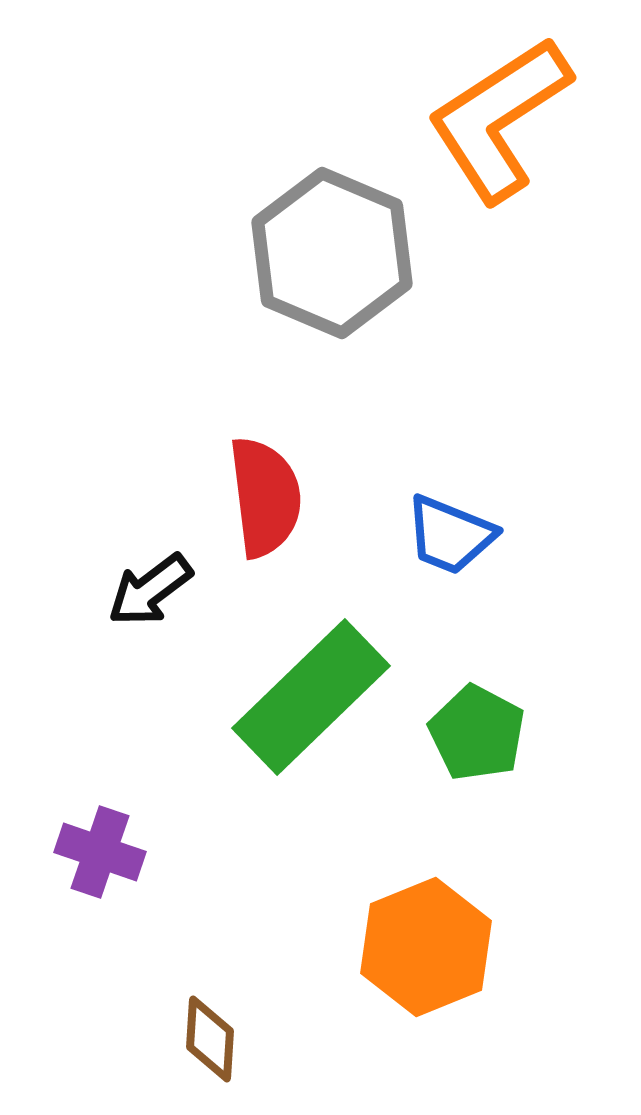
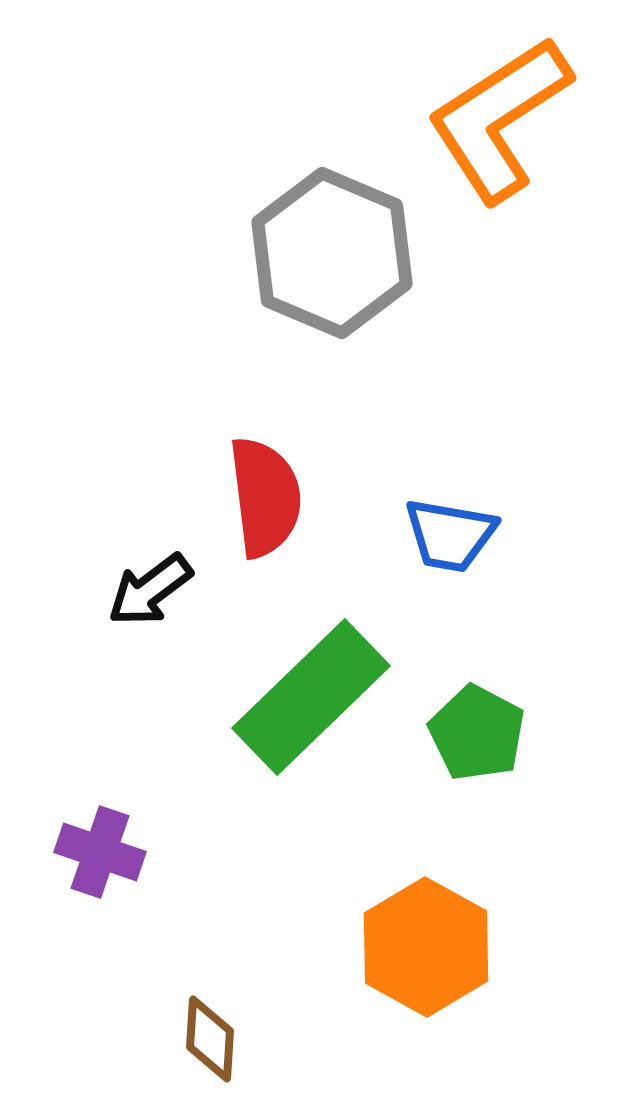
blue trapezoid: rotated 12 degrees counterclockwise
orange hexagon: rotated 9 degrees counterclockwise
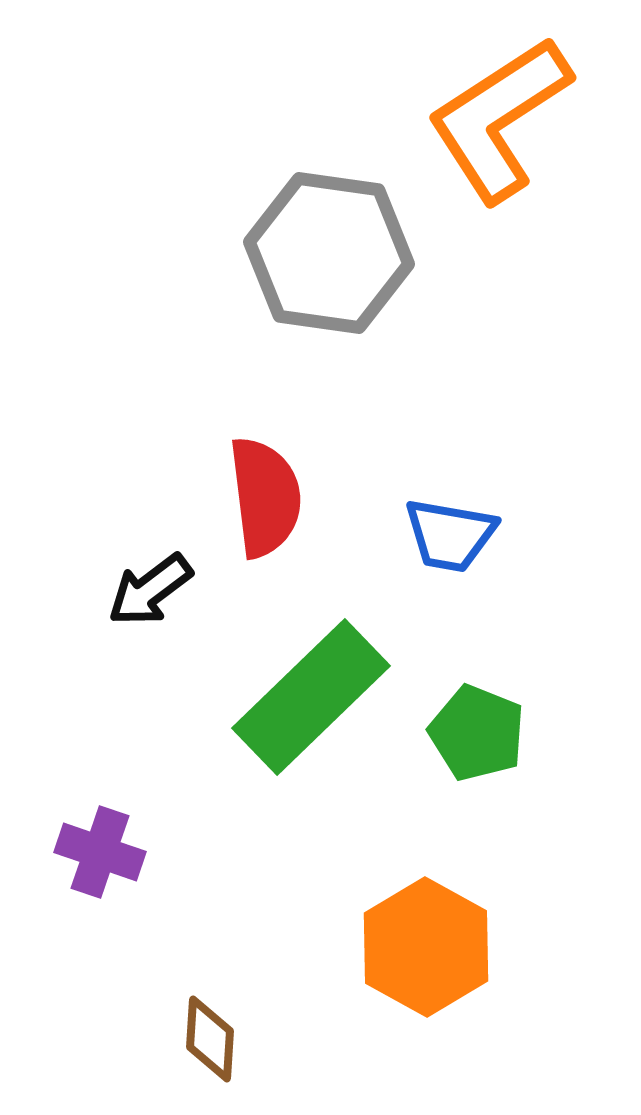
gray hexagon: moved 3 px left; rotated 15 degrees counterclockwise
green pentagon: rotated 6 degrees counterclockwise
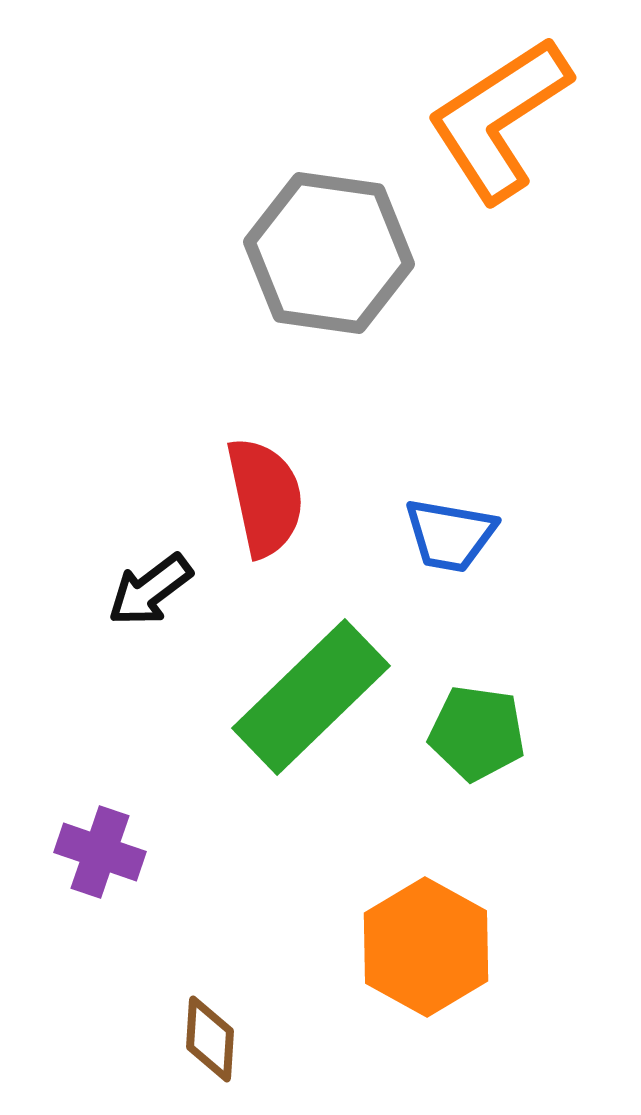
red semicircle: rotated 5 degrees counterclockwise
green pentagon: rotated 14 degrees counterclockwise
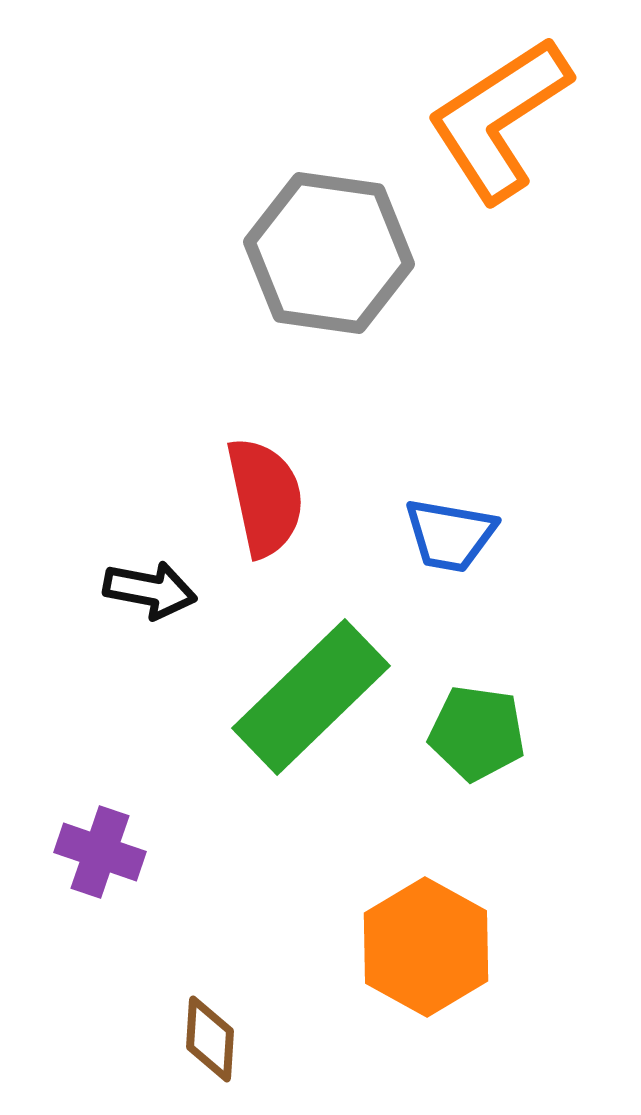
black arrow: rotated 132 degrees counterclockwise
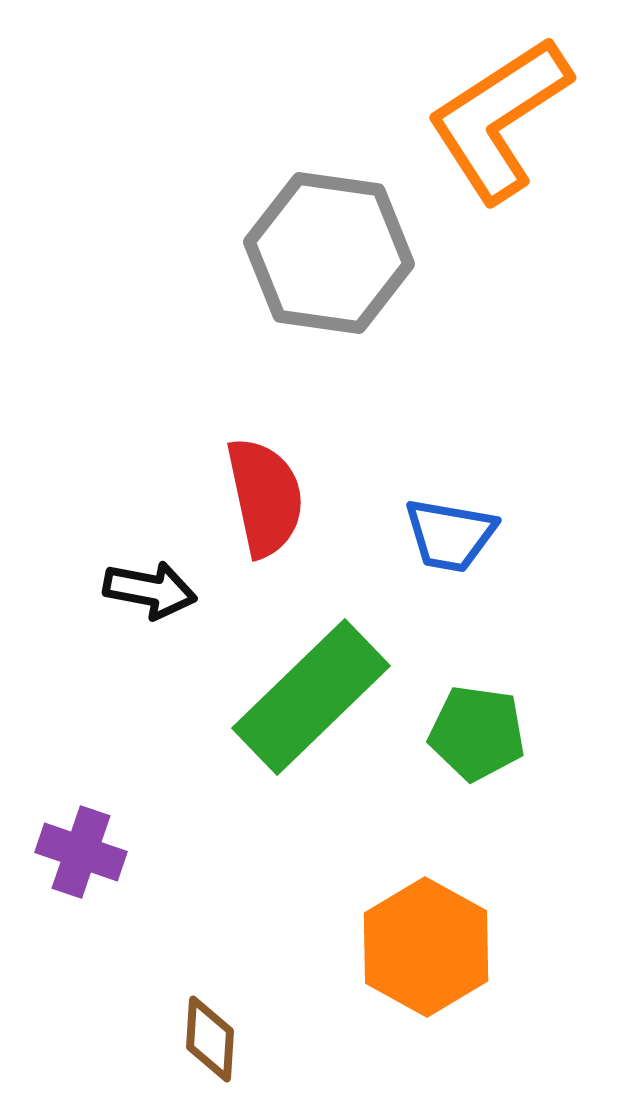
purple cross: moved 19 px left
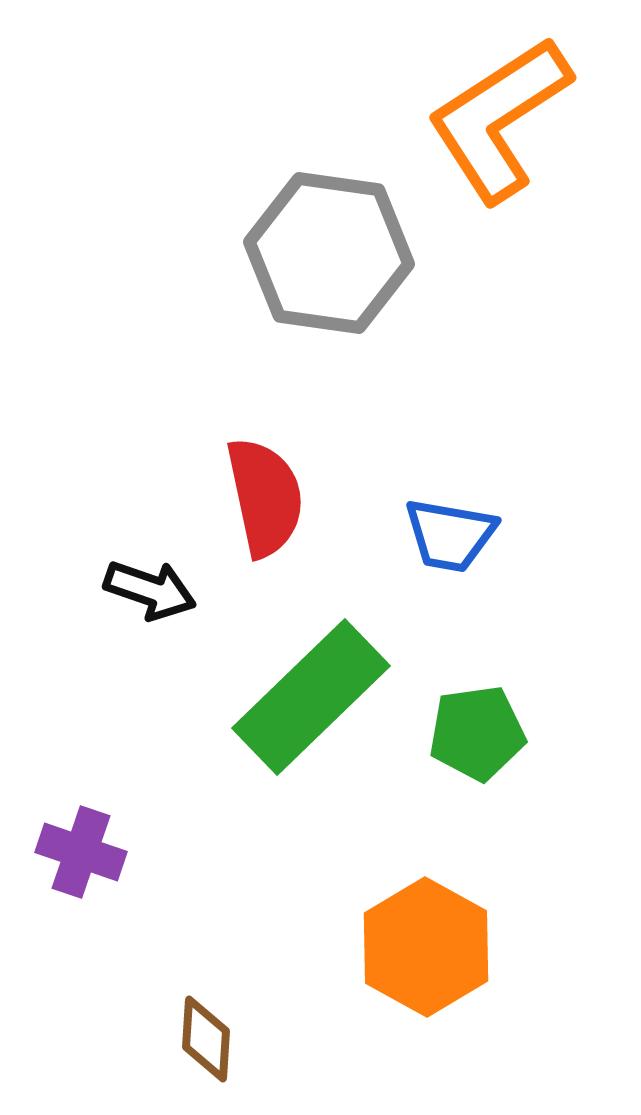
black arrow: rotated 8 degrees clockwise
green pentagon: rotated 16 degrees counterclockwise
brown diamond: moved 4 px left
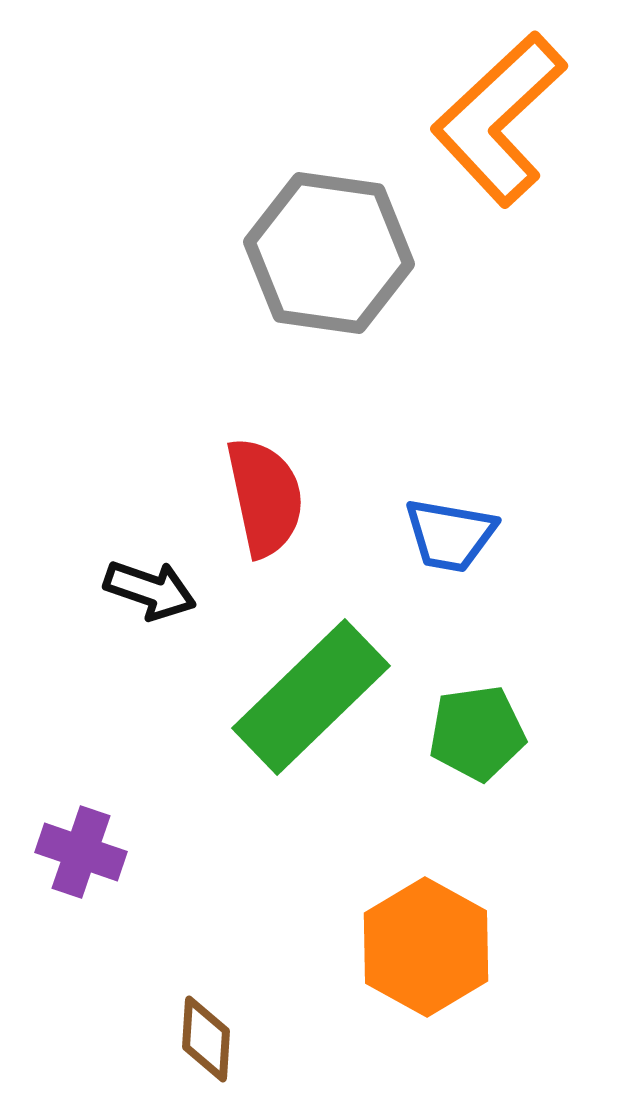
orange L-shape: rotated 10 degrees counterclockwise
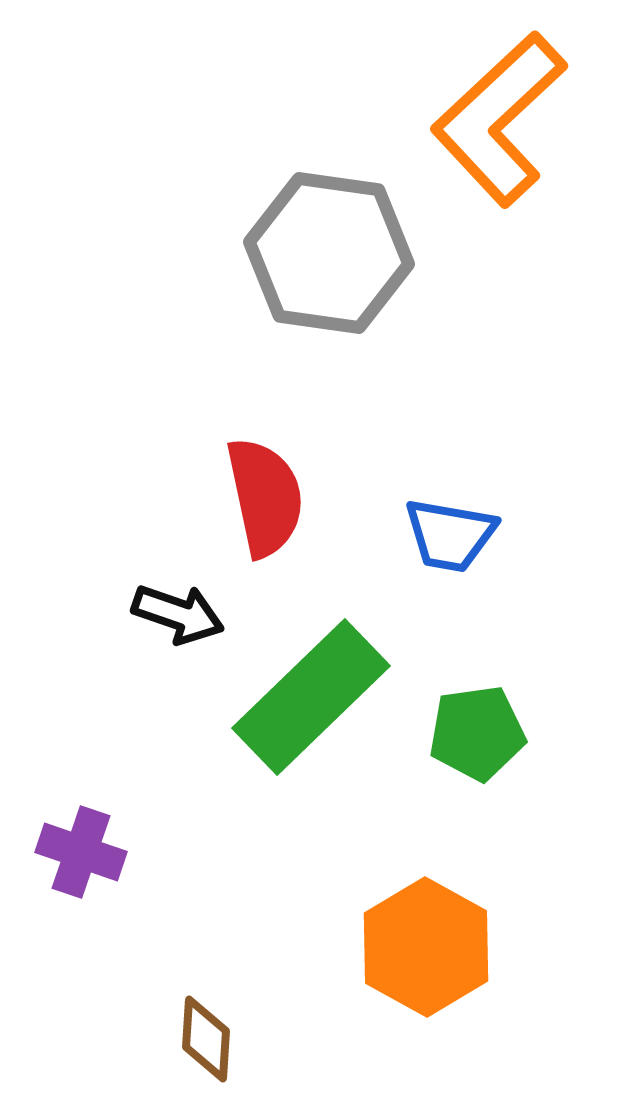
black arrow: moved 28 px right, 24 px down
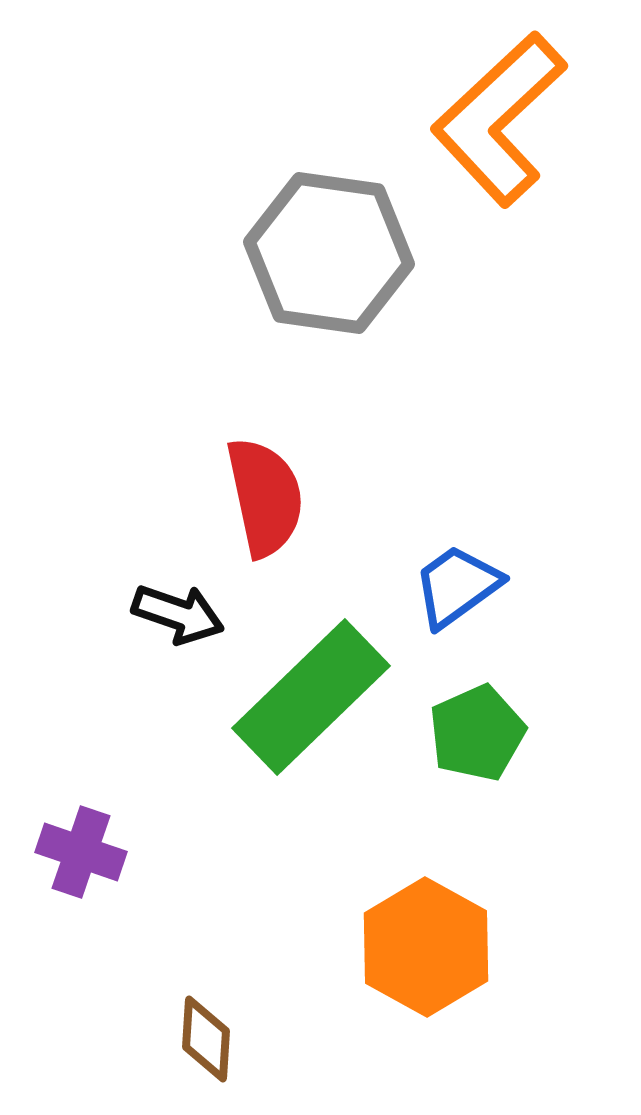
blue trapezoid: moved 7 px right, 51 px down; rotated 134 degrees clockwise
green pentagon: rotated 16 degrees counterclockwise
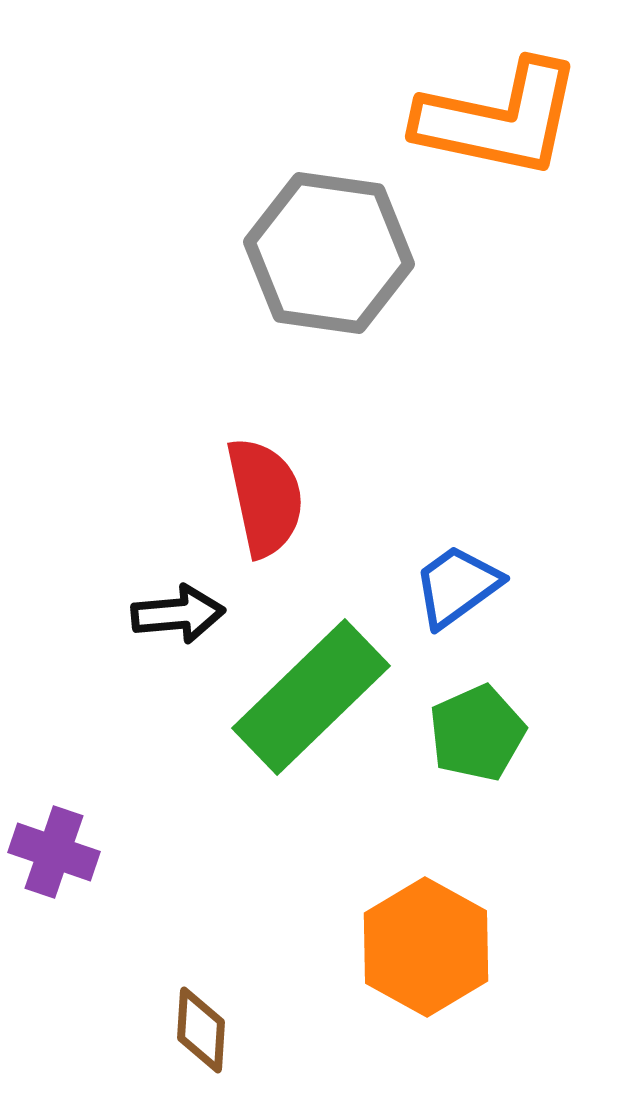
orange L-shape: rotated 125 degrees counterclockwise
black arrow: rotated 24 degrees counterclockwise
purple cross: moved 27 px left
brown diamond: moved 5 px left, 9 px up
